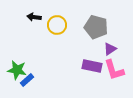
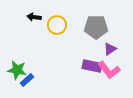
gray pentagon: rotated 15 degrees counterclockwise
pink L-shape: moved 5 px left; rotated 20 degrees counterclockwise
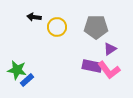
yellow circle: moved 2 px down
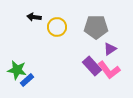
purple rectangle: rotated 36 degrees clockwise
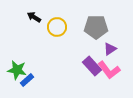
black arrow: rotated 24 degrees clockwise
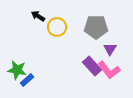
black arrow: moved 4 px right, 1 px up
purple triangle: rotated 24 degrees counterclockwise
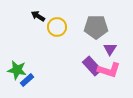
pink L-shape: rotated 35 degrees counterclockwise
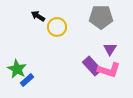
gray pentagon: moved 5 px right, 10 px up
green star: moved 1 px up; rotated 18 degrees clockwise
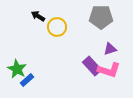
purple triangle: rotated 40 degrees clockwise
